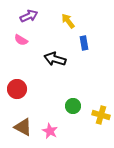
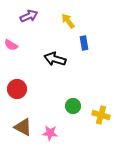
pink semicircle: moved 10 px left, 5 px down
pink star: moved 2 px down; rotated 21 degrees counterclockwise
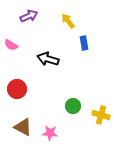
black arrow: moved 7 px left
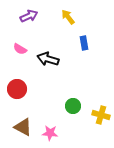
yellow arrow: moved 4 px up
pink semicircle: moved 9 px right, 4 px down
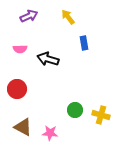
pink semicircle: rotated 32 degrees counterclockwise
green circle: moved 2 px right, 4 px down
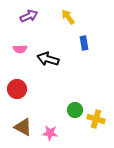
yellow cross: moved 5 px left, 4 px down
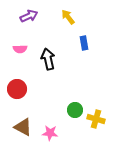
black arrow: rotated 60 degrees clockwise
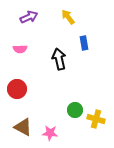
purple arrow: moved 1 px down
black arrow: moved 11 px right
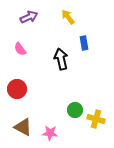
pink semicircle: rotated 56 degrees clockwise
black arrow: moved 2 px right
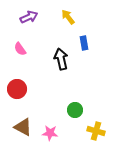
yellow cross: moved 12 px down
